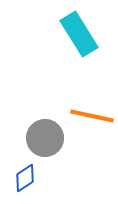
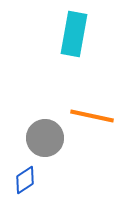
cyan rectangle: moved 5 px left; rotated 42 degrees clockwise
blue diamond: moved 2 px down
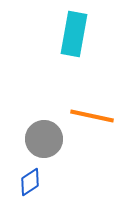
gray circle: moved 1 px left, 1 px down
blue diamond: moved 5 px right, 2 px down
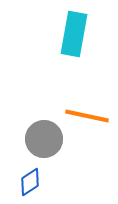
orange line: moved 5 px left
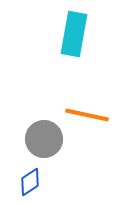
orange line: moved 1 px up
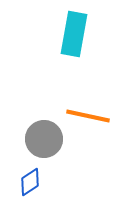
orange line: moved 1 px right, 1 px down
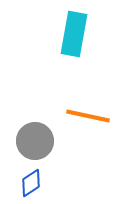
gray circle: moved 9 px left, 2 px down
blue diamond: moved 1 px right, 1 px down
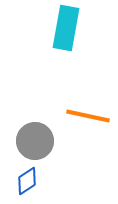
cyan rectangle: moved 8 px left, 6 px up
blue diamond: moved 4 px left, 2 px up
